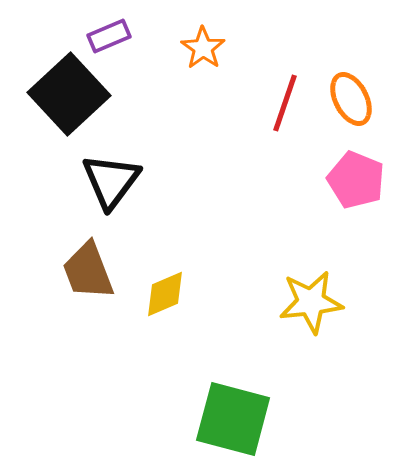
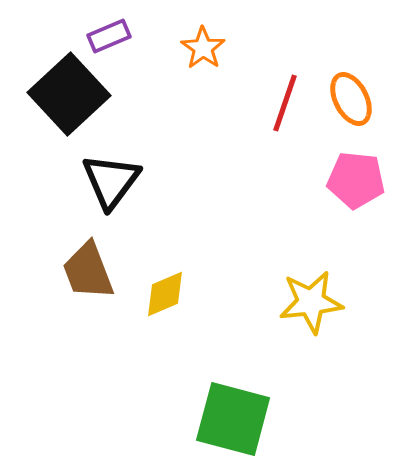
pink pentagon: rotated 16 degrees counterclockwise
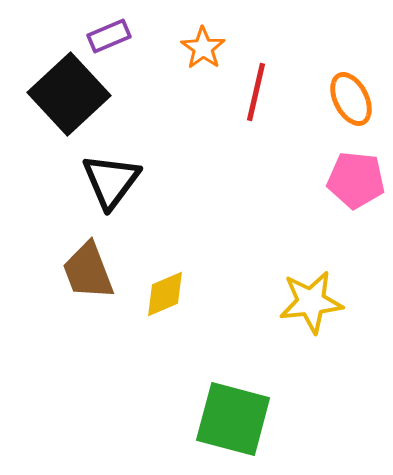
red line: moved 29 px left, 11 px up; rotated 6 degrees counterclockwise
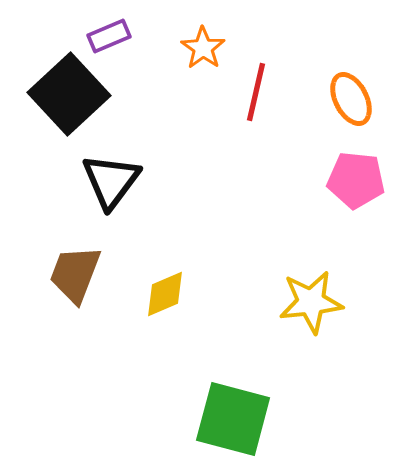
brown trapezoid: moved 13 px left, 3 px down; rotated 42 degrees clockwise
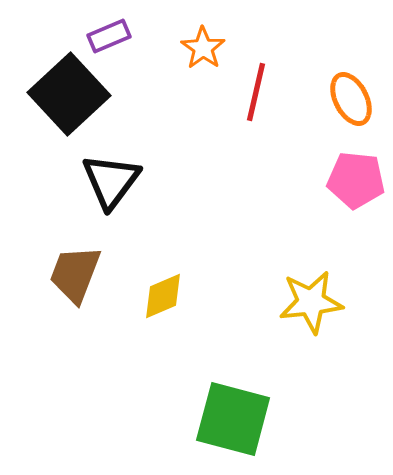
yellow diamond: moved 2 px left, 2 px down
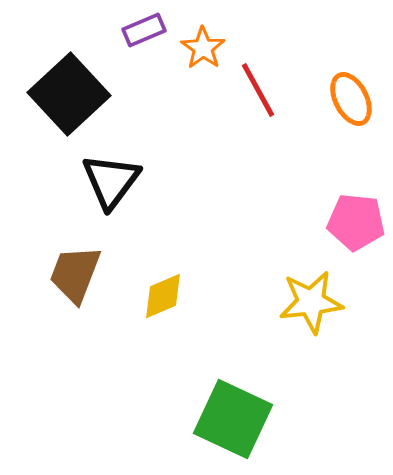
purple rectangle: moved 35 px right, 6 px up
red line: moved 2 px right, 2 px up; rotated 42 degrees counterclockwise
pink pentagon: moved 42 px down
green square: rotated 10 degrees clockwise
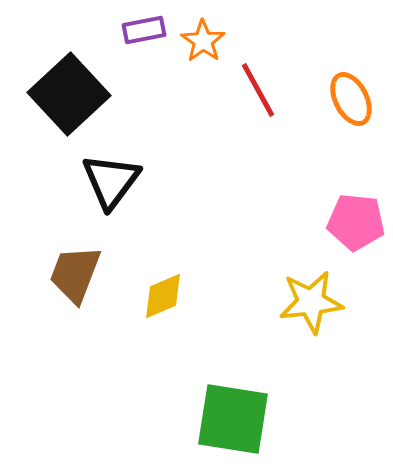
purple rectangle: rotated 12 degrees clockwise
orange star: moved 7 px up
green square: rotated 16 degrees counterclockwise
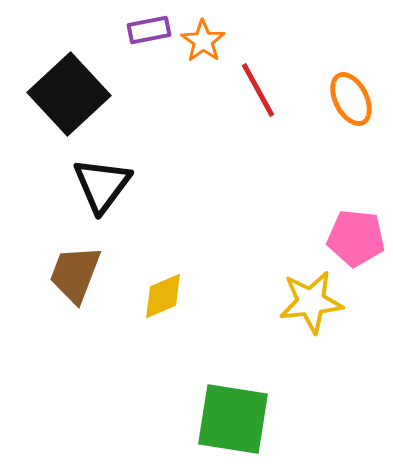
purple rectangle: moved 5 px right
black triangle: moved 9 px left, 4 px down
pink pentagon: moved 16 px down
